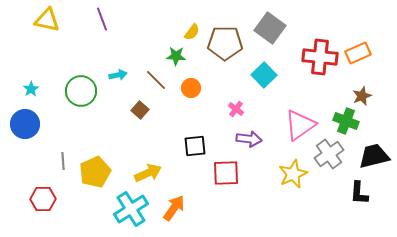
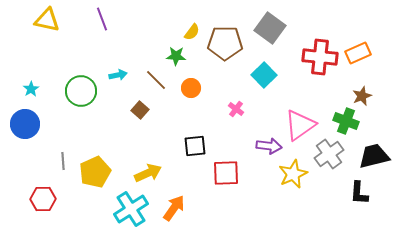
purple arrow: moved 20 px right, 7 px down
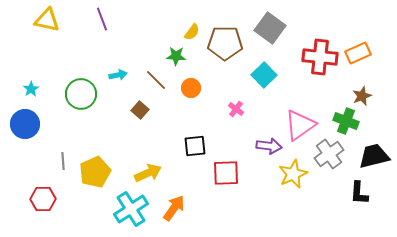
green circle: moved 3 px down
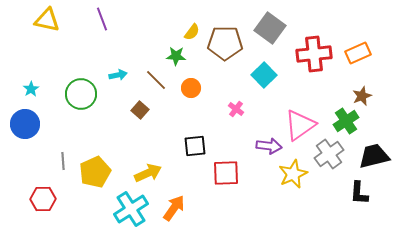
red cross: moved 6 px left, 3 px up; rotated 12 degrees counterclockwise
green cross: rotated 35 degrees clockwise
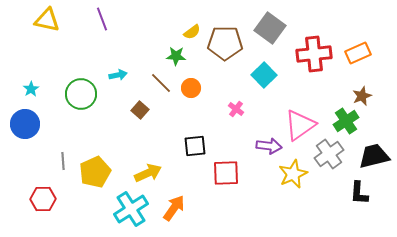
yellow semicircle: rotated 18 degrees clockwise
brown line: moved 5 px right, 3 px down
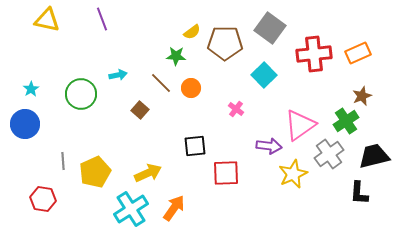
red hexagon: rotated 10 degrees clockwise
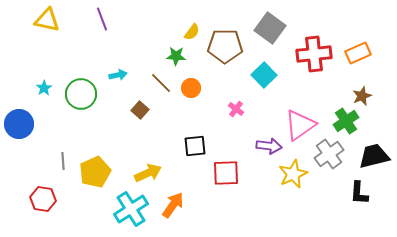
yellow semicircle: rotated 18 degrees counterclockwise
brown pentagon: moved 3 px down
cyan star: moved 13 px right, 1 px up
blue circle: moved 6 px left
orange arrow: moved 1 px left, 3 px up
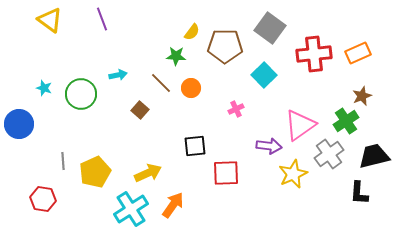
yellow triangle: moved 3 px right; rotated 24 degrees clockwise
cyan star: rotated 21 degrees counterclockwise
pink cross: rotated 28 degrees clockwise
